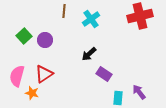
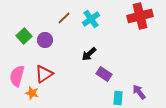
brown line: moved 7 px down; rotated 40 degrees clockwise
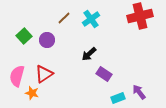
purple circle: moved 2 px right
cyan rectangle: rotated 64 degrees clockwise
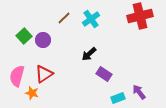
purple circle: moved 4 px left
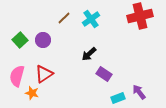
green square: moved 4 px left, 4 px down
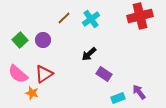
pink semicircle: moved 1 px right, 2 px up; rotated 65 degrees counterclockwise
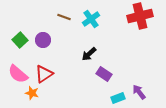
brown line: moved 1 px up; rotated 64 degrees clockwise
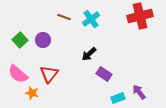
red triangle: moved 5 px right; rotated 18 degrees counterclockwise
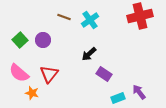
cyan cross: moved 1 px left, 1 px down
pink semicircle: moved 1 px right, 1 px up
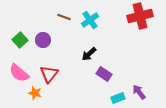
orange star: moved 3 px right
